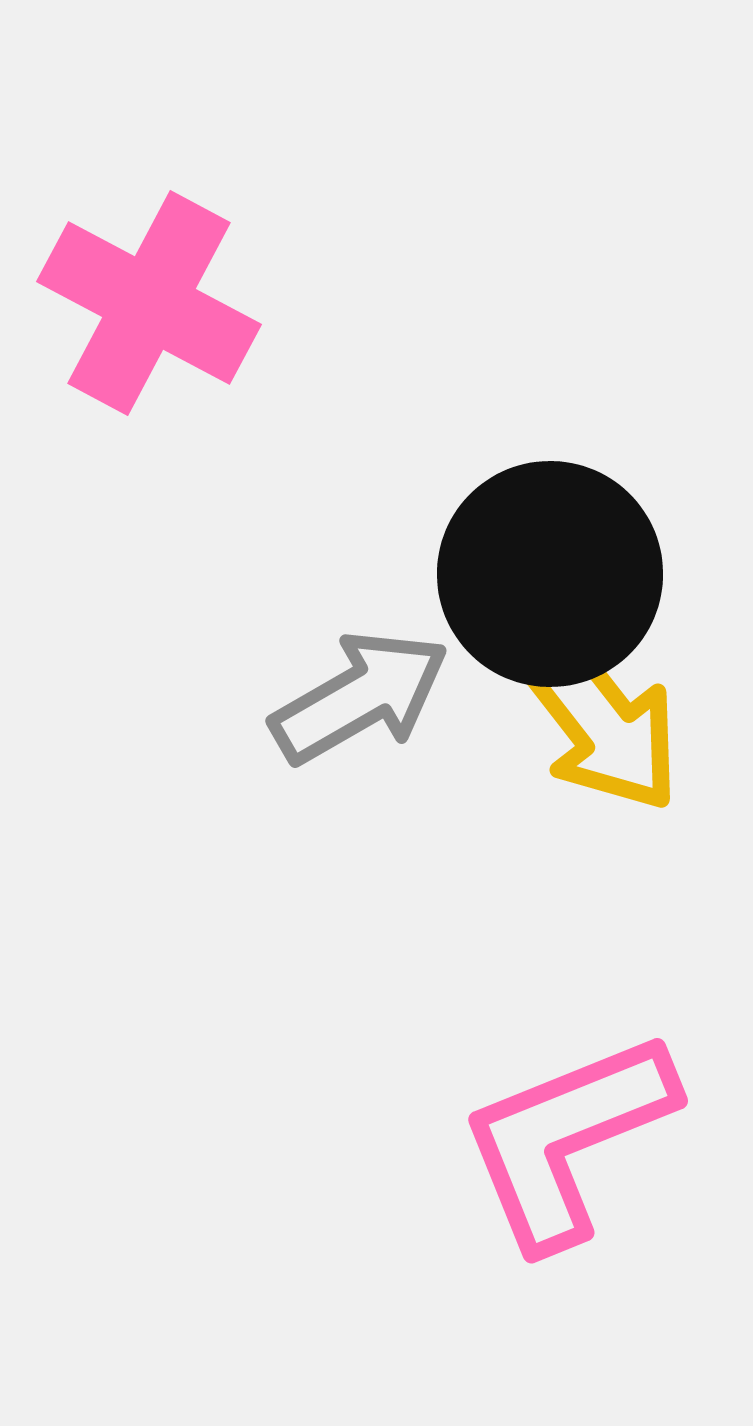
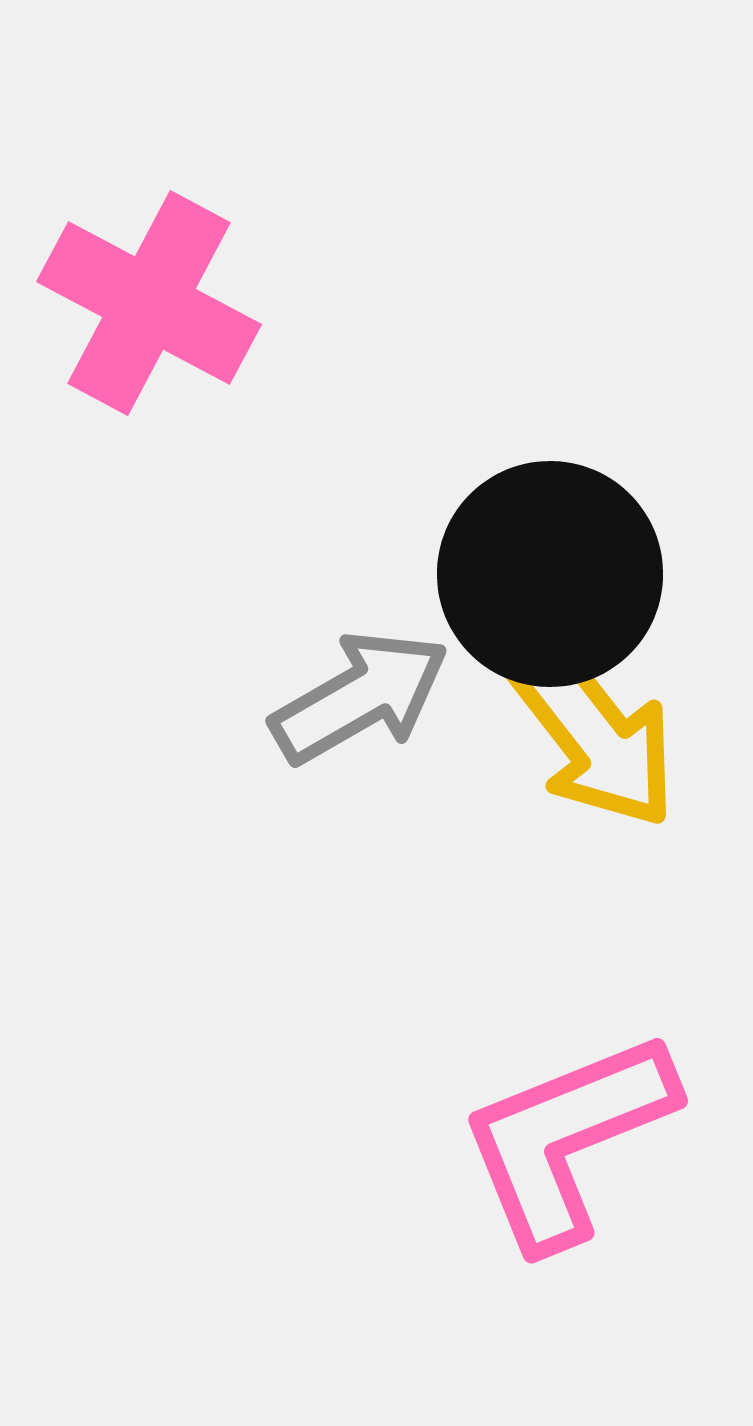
yellow arrow: moved 4 px left, 16 px down
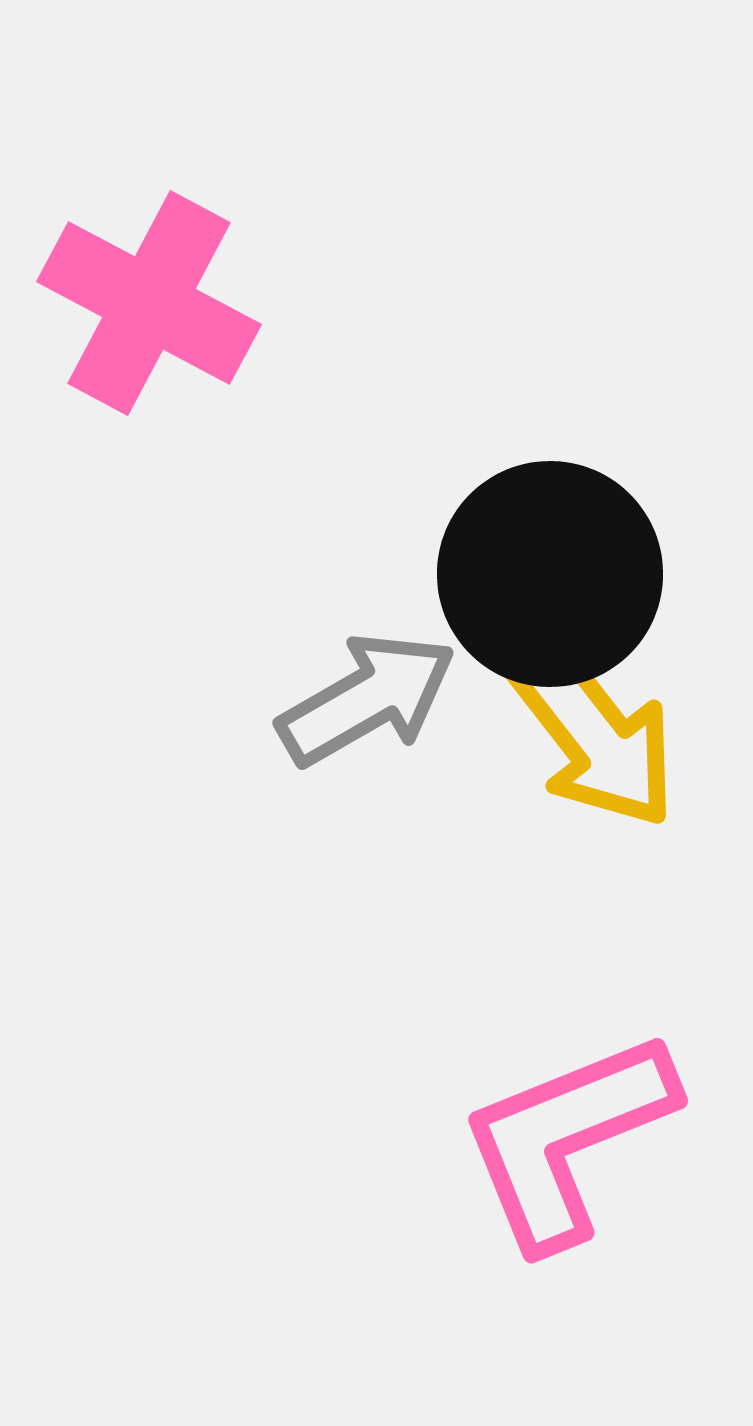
gray arrow: moved 7 px right, 2 px down
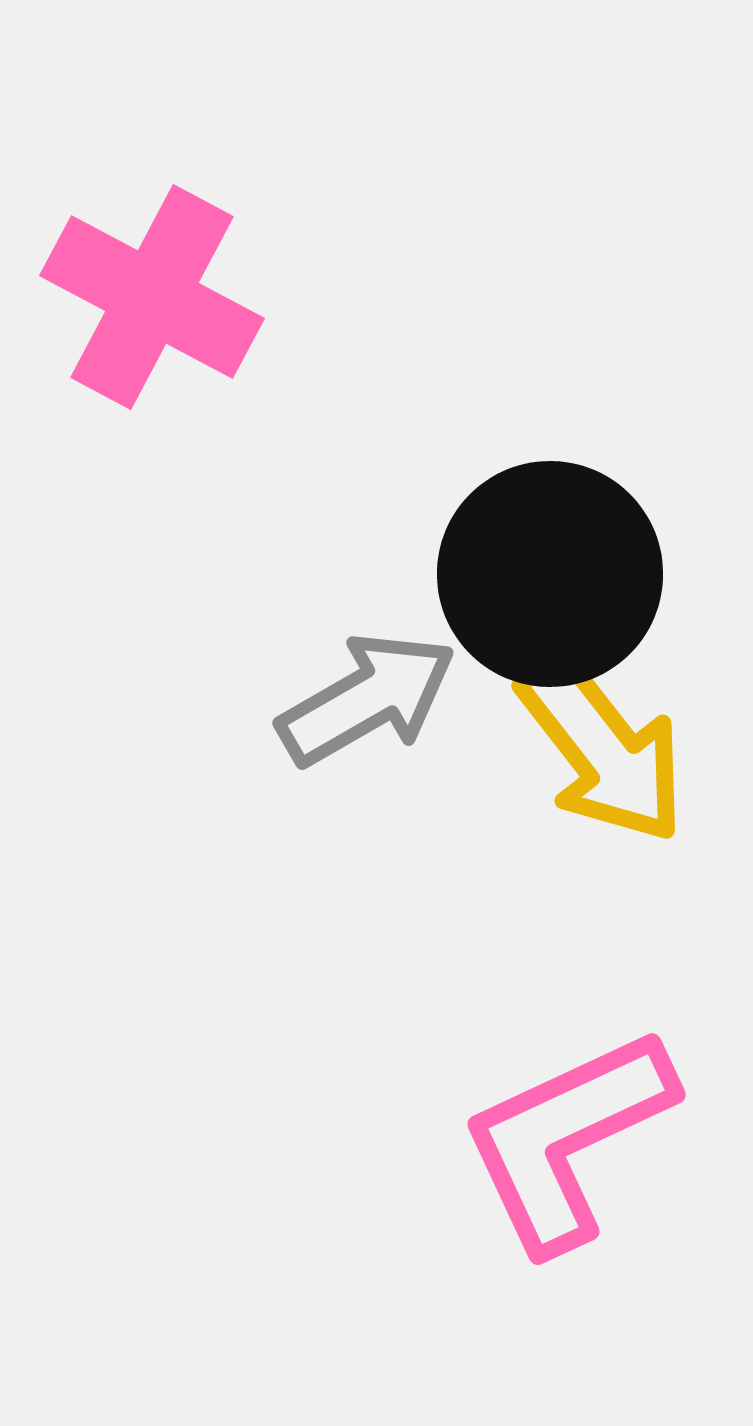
pink cross: moved 3 px right, 6 px up
yellow arrow: moved 9 px right, 15 px down
pink L-shape: rotated 3 degrees counterclockwise
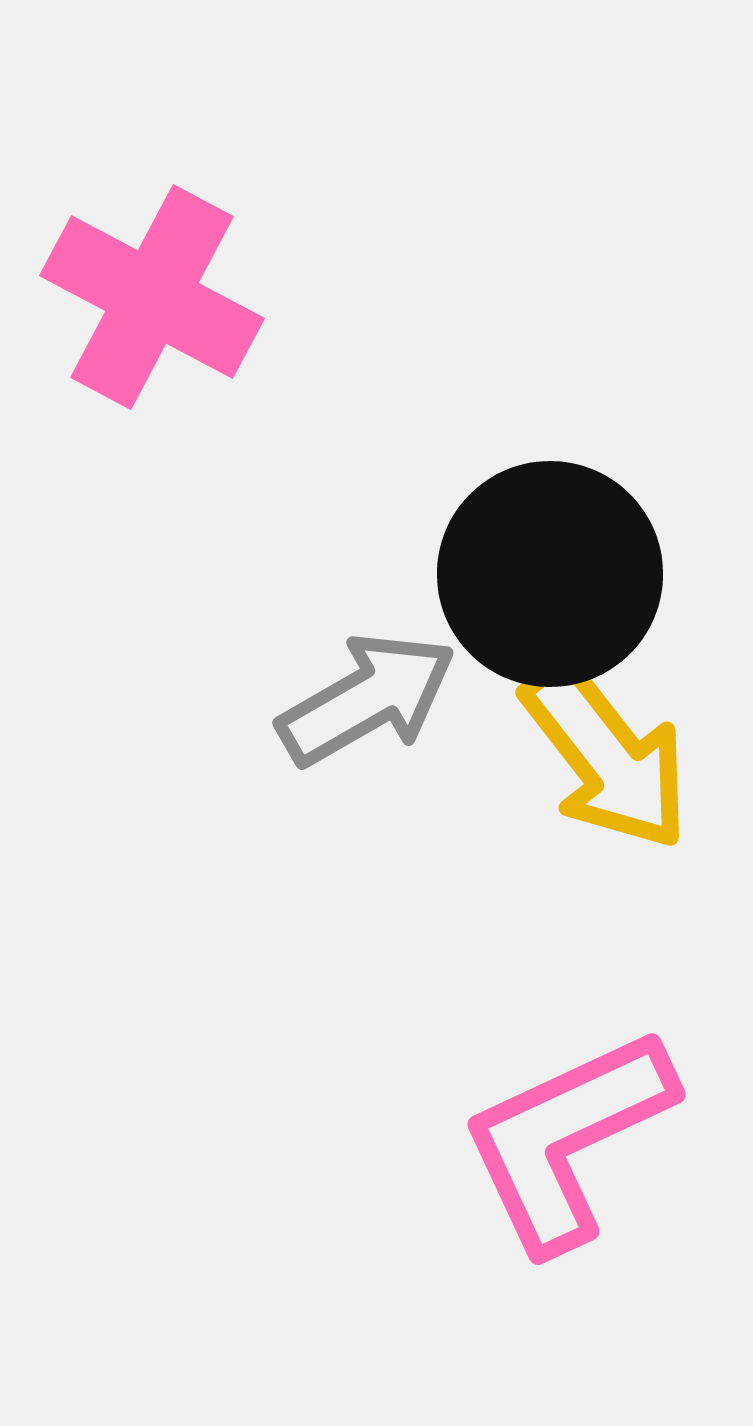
yellow arrow: moved 4 px right, 7 px down
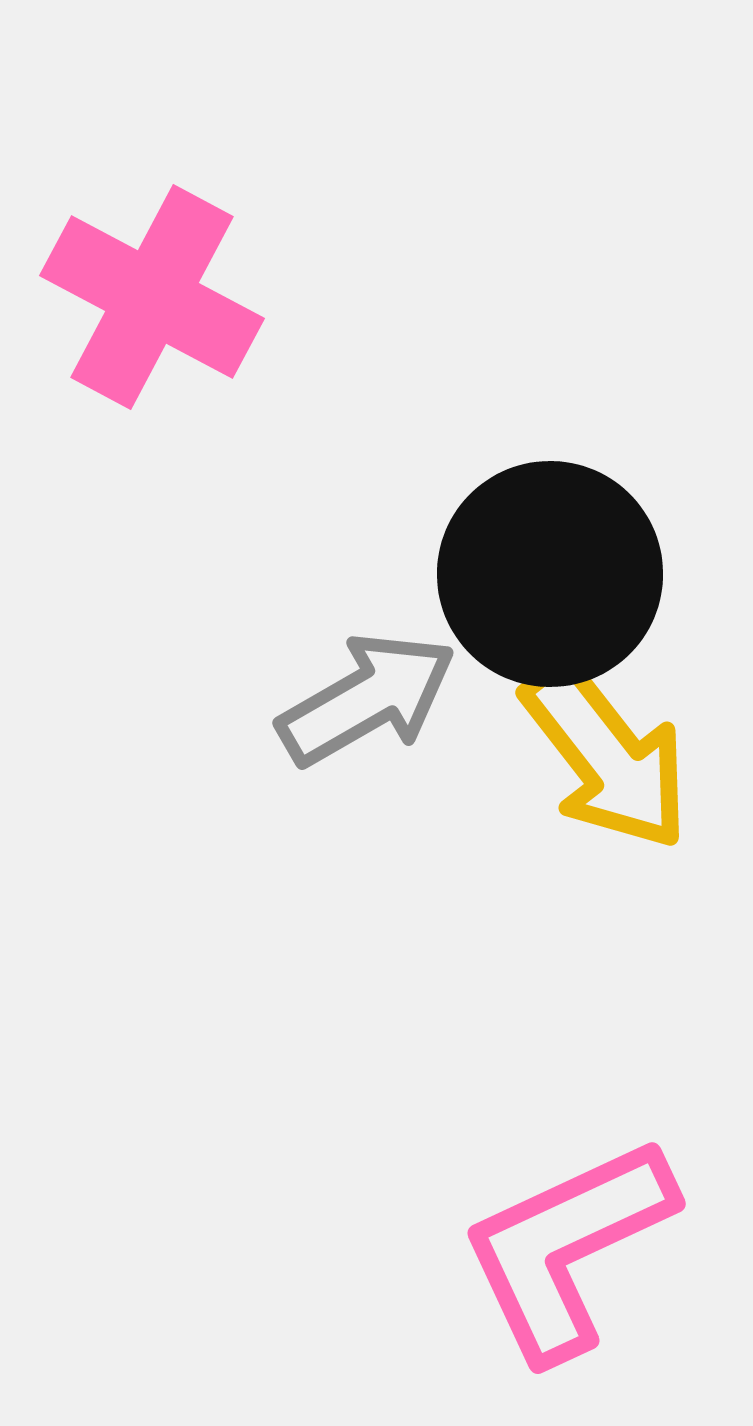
pink L-shape: moved 109 px down
